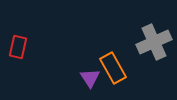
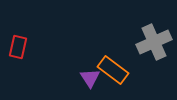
orange rectangle: moved 2 px down; rotated 24 degrees counterclockwise
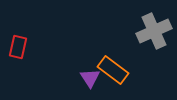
gray cross: moved 11 px up
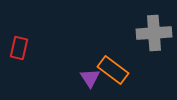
gray cross: moved 2 px down; rotated 20 degrees clockwise
red rectangle: moved 1 px right, 1 px down
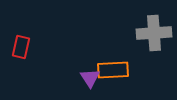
red rectangle: moved 2 px right, 1 px up
orange rectangle: rotated 40 degrees counterclockwise
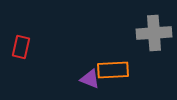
purple triangle: moved 1 px down; rotated 35 degrees counterclockwise
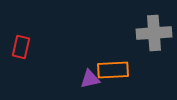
purple triangle: rotated 35 degrees counterclockwise
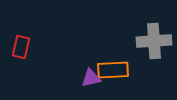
gray cross: moved 8 px down
purple triangle: moved 1 px right, 1 px up
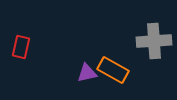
orange rectangle: rotated 32 degrees clockwise
purple triangle: moved 4 px left, 5 px up
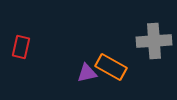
orange rectangle: moved 2 px left, 3 px up
